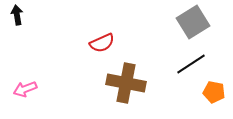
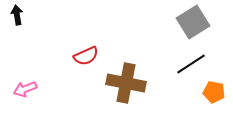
red semicircle: moved 16 px left, 13 px down
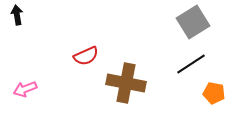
orange pentagon: moved 1 px down
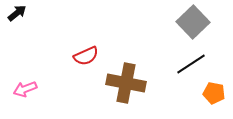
black arrow: moved 2 px up; rotated 60 degrees clockwise
gray square: rotated 12 degrees counterclockwise
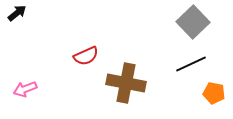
black line: rotated 8 degrees clockwise
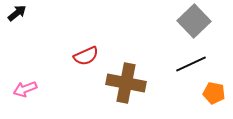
gray square: moved 1 px right, 1 px up
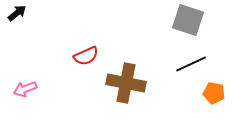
gray square: moved 6 px left, 1 px up; rotated 28 degrees counterclockwise
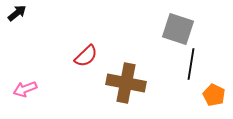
gray square: moved 10 px left, 9 px down
red semicircle: rotated 20 degrees counterclockwise
black line: rotated 56 degrees counterclockwise
orange pentagon: moved 2 px down; rotated 15 degrees clockwise
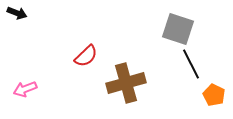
black arrow: rotated 60 degrees clockwise
black line: rotated 36 degrees counterclockwise
brown cross: rotated 27 degrees counterclockwise
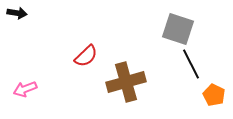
black arrow: rotated 12 degrees counterclockwise
brown cross: moved 1 px up
